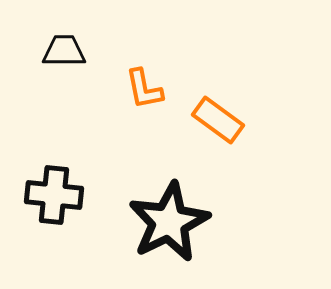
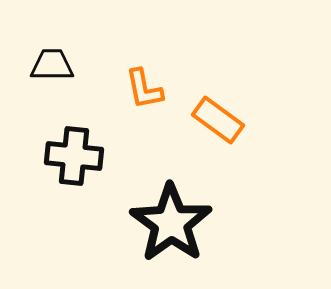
black trapezoid: moved 12 px left, 14 px down
black cross: moved 20 px right, 39 px up
black star: moved 2 px right, 1 px down; rotated 10 degrees counterclockwise
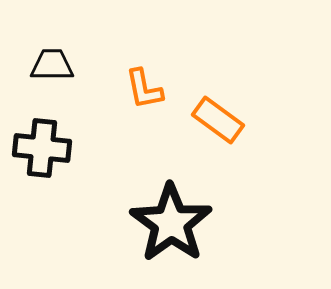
black cross: moved 32 px left, 8 px up
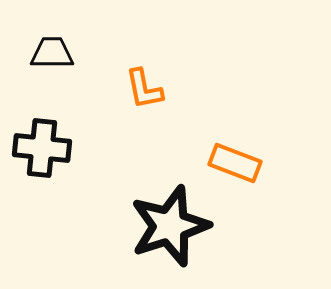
black trapezoid: moved 12 px up
orange rectangle: moved 17 px right, 43 px down; rotated 15 degrees counterclockwise
black star: moved 1 px left, 3 px down; rotated 18 degrees clockwise
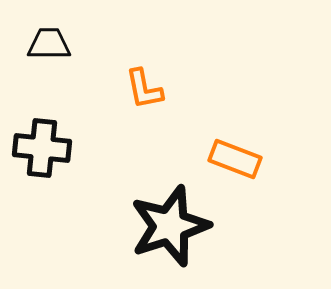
black trapezoid: moved 3 px left, 9 px up
orange rectangle: moved 4 px up
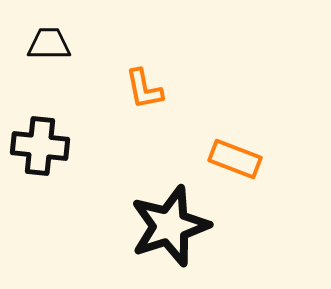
black cross: moved 2 px left, 2 px up
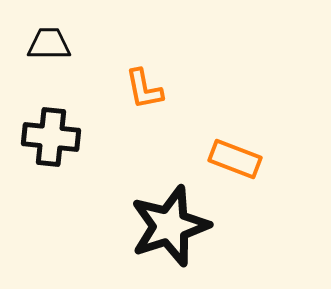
black cross: moved 11 px right, 9 px up
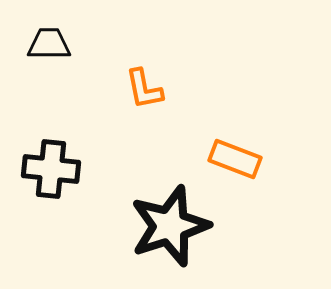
black cross: moved 32 px down
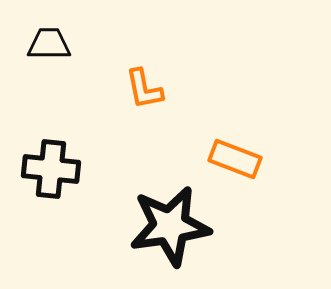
black star: rotated 10 degrees clockwise
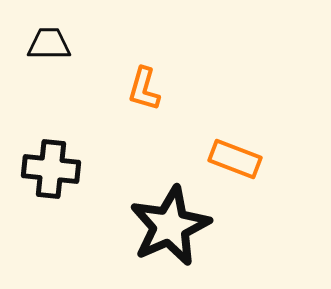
orange L-shape: rotated 27 degrees clockwise
black star: rotated 16 degrees counterclockwise
